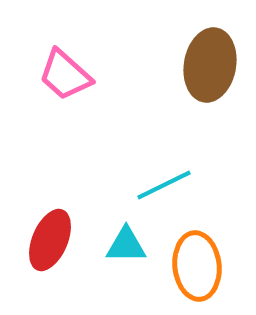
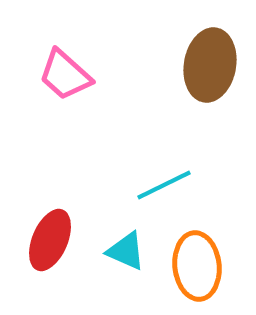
cyan triangle: moved 6 px down; rotated 24 degrees clockwise
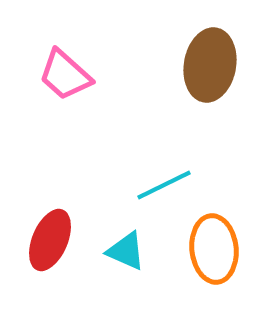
orange ellipse: moved 17 px right, 17 px up
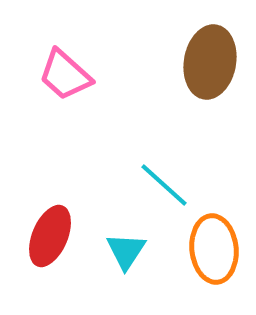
brown ellipse: moved 3 px up
cyan line: rotated 68 degrees clockwise
red ellipse: moved 4 px up
cyan triangle: rotated 39 degrees clockwise
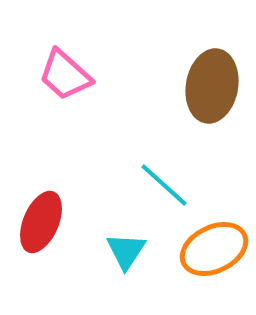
brown ellipse: moved 2 px right, 24 px down
red ellipse: moved 9 px left, 14 px up
orange ellipse: rotated 70 degrees clockwise
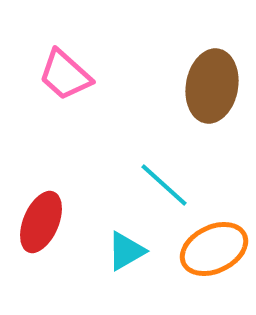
cyan triangle: rotated 27 degrees clockwise
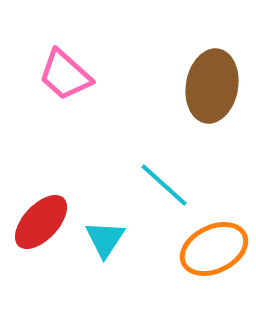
red ellipse: rotated 20 degrees clockwise
cyan triangle: moved 21 px left, 12 px up; rotated 27 degrees counterclockwise
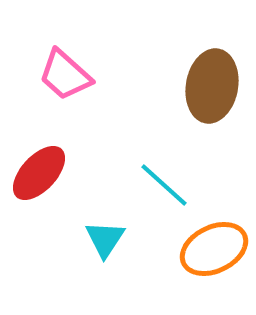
red ellipse: moved 2 px left, 49 px up
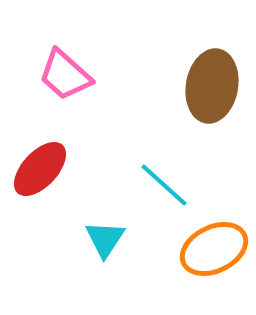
red ellipse: moved 1 px right, 4 px up
